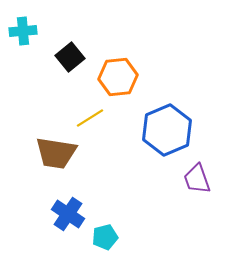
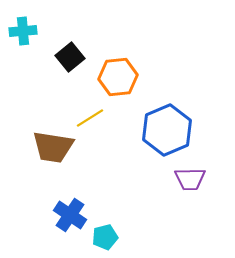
brown trapezoid: moved 3 px left, 6 px up
purple trapezoid: moved 7 px left; rotated 72 degrees counterclockwise
blue cross: moved 2 px right, 1 px down
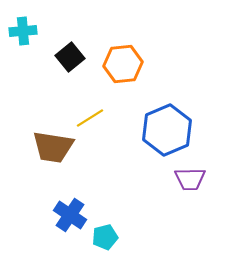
orange hexagon: moved 5 px right, 13 px up
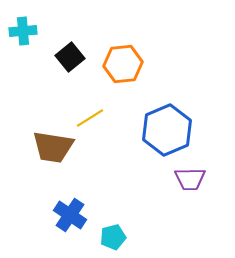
cyan pentagon: moved 8 px right
